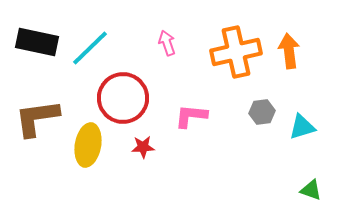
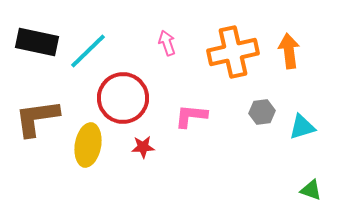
cyan line: moved 2 px left, 3 px down
orange cross: moved 3 px left
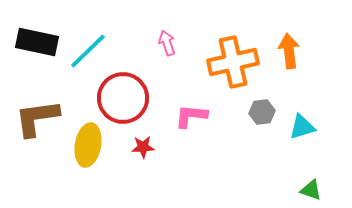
orange cross: moved 10 px down
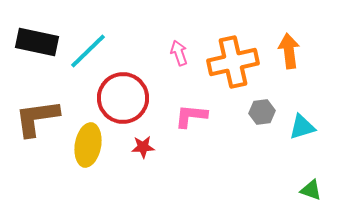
pink arrow: moved 12 px right, 10 px down
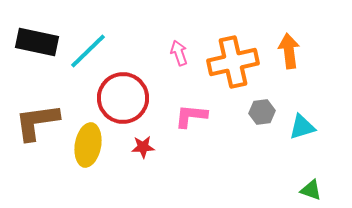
brown L-shape: moved 4 px down
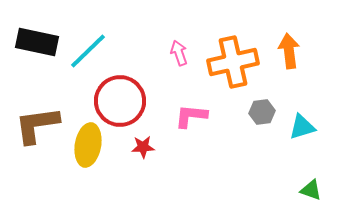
red circle: moved 3 px left, 3 px down
brown L-shape: moved 3 px down
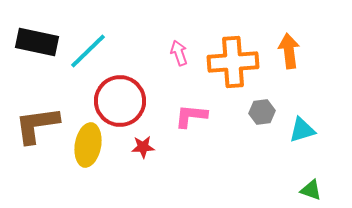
orange cross: rotated 9 degrees clockwise
cyan triangle: moved 3 px down
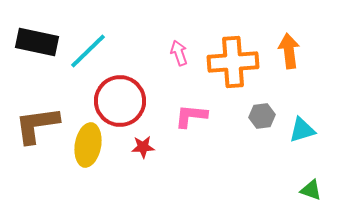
gray hexagon: moved 4 px down
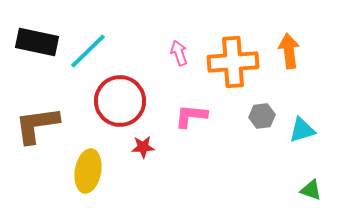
yellow ellipse: moved 26 px down
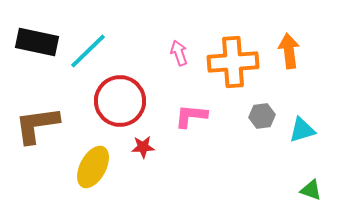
yellow ellipse: moved 5 px right, 4 px up; rotated 18 degrees clockwise
